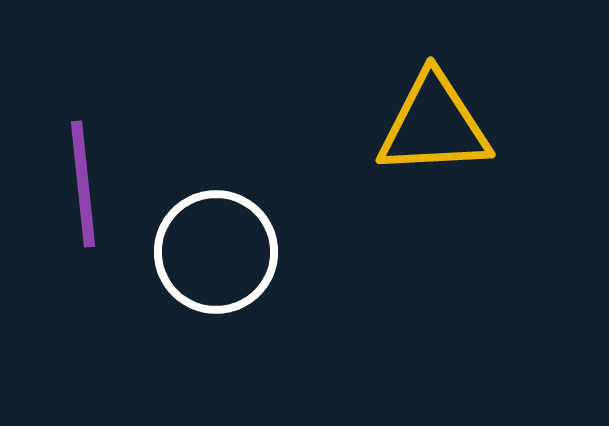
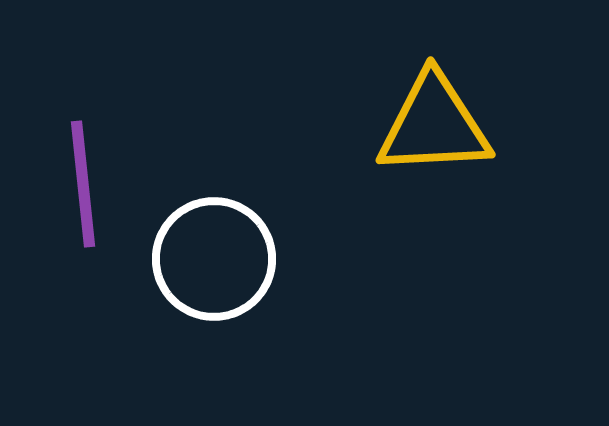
white circle: moved 2 px left, 7 px down
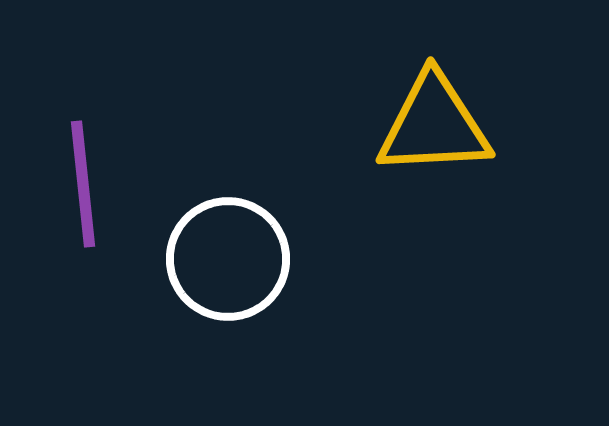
white circle: moved 14 px right
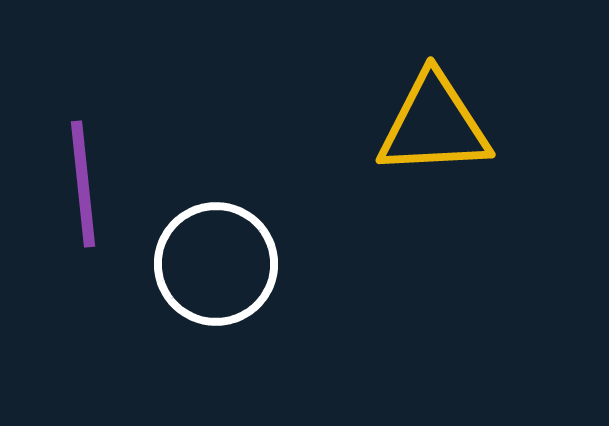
white circle: moved 12 px left, 5 px down
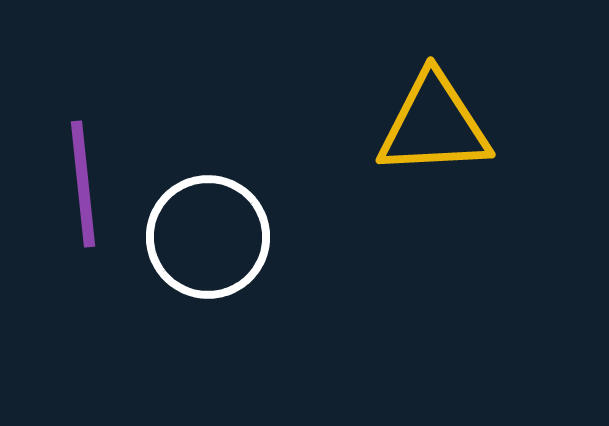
white circle: moved 8 px left, 27 px up
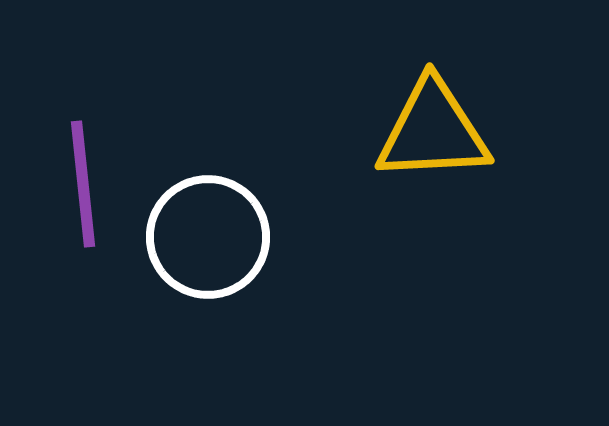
yellow triangle: moved 1 px left, 6 px down
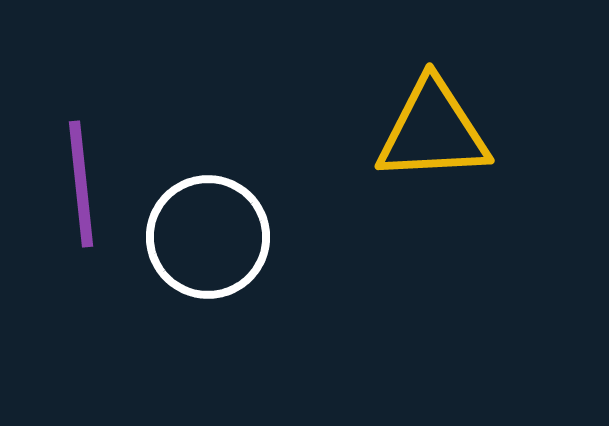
purple line: moved 2 px left
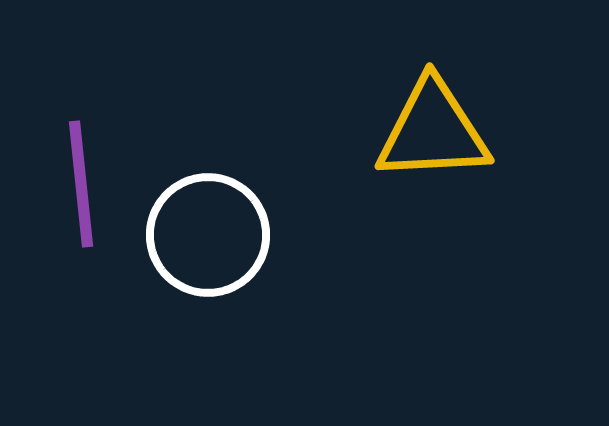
white circle: moved 2 px up
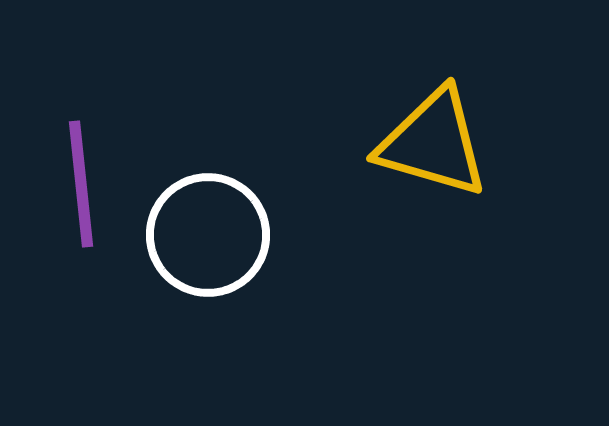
yellow triangle: moved 12 px down; rotated 19 degrees clockwise
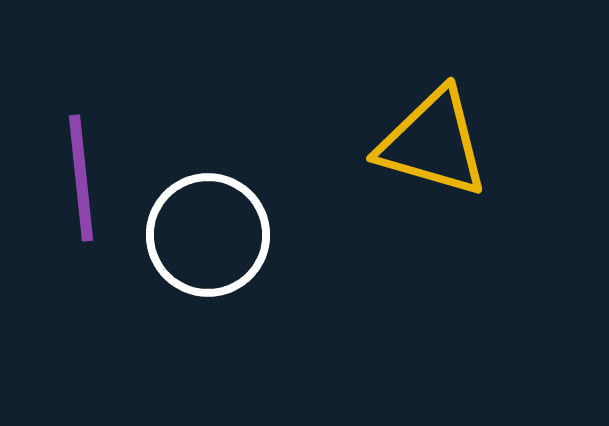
purple line: moved 6 px up
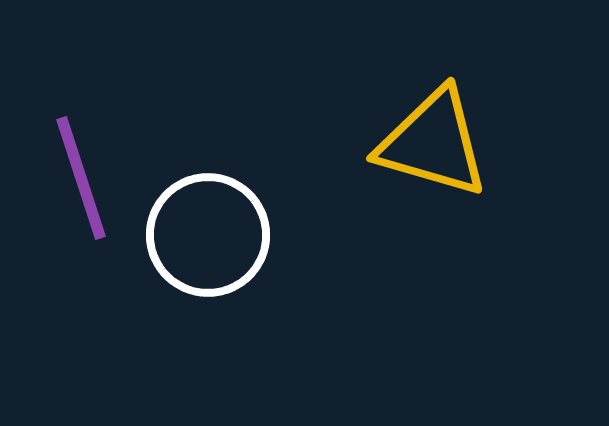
purple line: rotated 12 degrees counterclockwise
